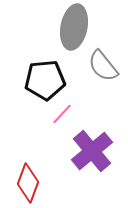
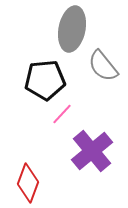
gray ellipse: moved 2 px left, 2 px down
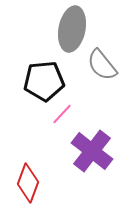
gray semicircle: moved 1 px left, 1 px up
black pentagon: moved 1 px left, 1 px down
purple cross: rotated 12 degrees counterclockwise
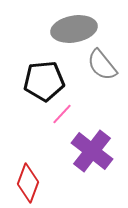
gray ellipse: moved 2 px right; rotated 69 degrees clockwise
